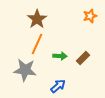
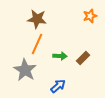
brown star: rotated 30 degrees counterclockwise
gray star: rotated 25 degrees clockwise
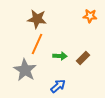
orange star: rotated 24 degrees clockwise
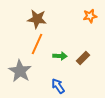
orange star: rotated 16 degrees counterclockwise
gray star: moved 5 px left, 1 px down
blue arrow: rotated 84 degrees counterclockwise
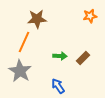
brown star: rotated 12 degrees counterclockwise
orange line: moved 13 px left, 2 px up
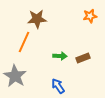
brown rectangle: rotated 24 degrees clockwise
gray star: moved 5 px left, 5 px down
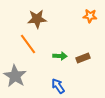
orange star: rotated 16 degrees clockwise
orange line: moved 4 px right, 2 px down; rotated 60 degrees counterclockwise
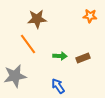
gray star: rotated 30 degrees clockwise
